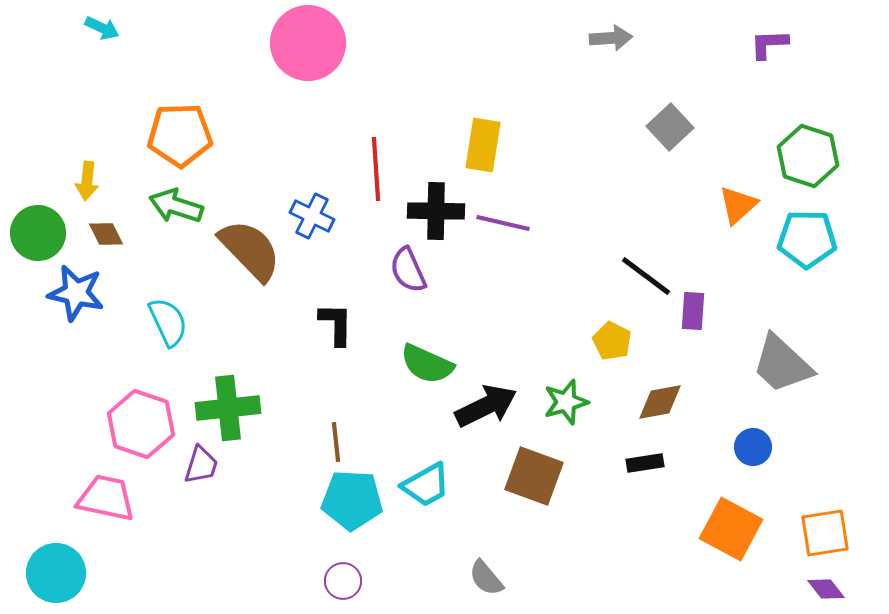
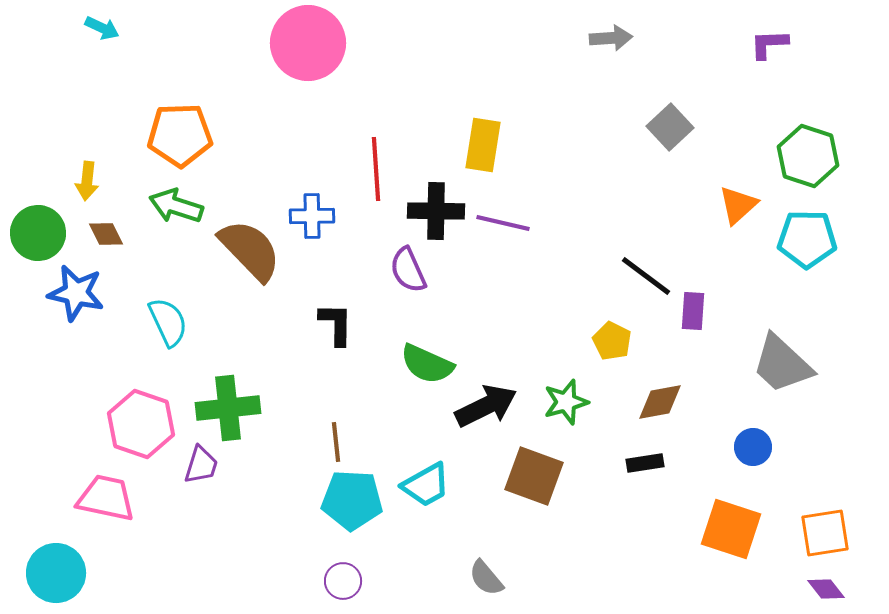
blue cross at (312, 216): rotated 27 degrees counterclockwise
orange square at (731, 529): rotated 10 degrees counterclockwise
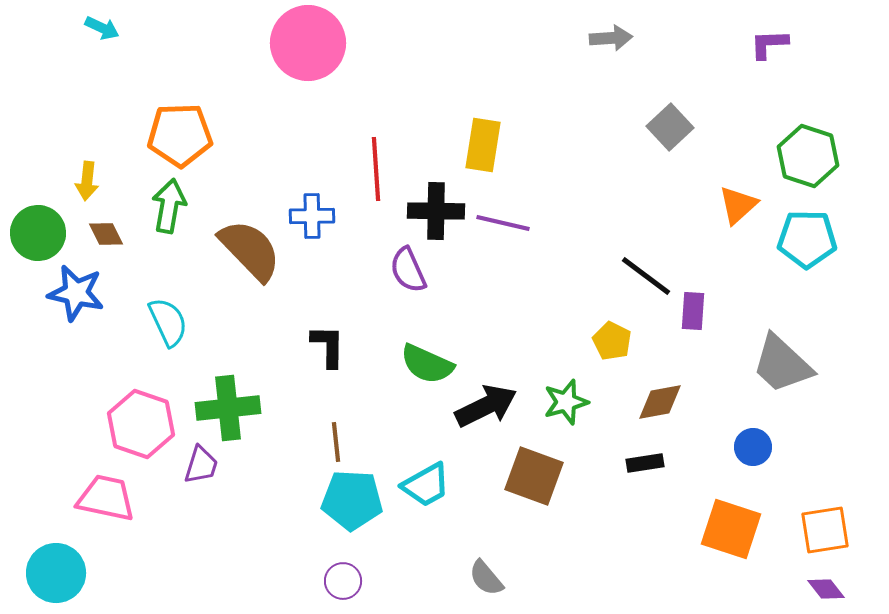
green arrow at (176, 206): moved 7 px left; rotated 82 degrees clockwise
black L-shape at (336, 324): moved 8 px left, 22 px down
orange square at (825, 533): moved 3 px up
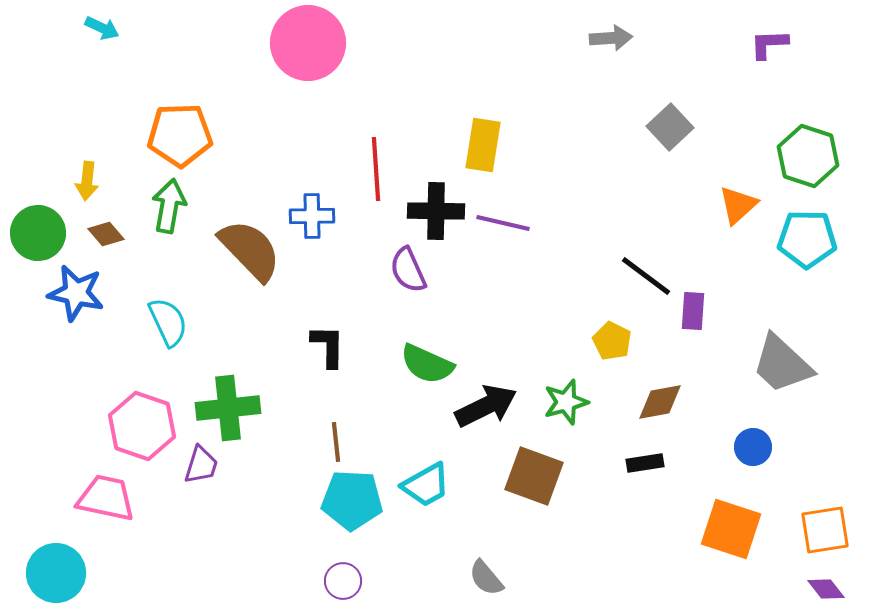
brown diamond at (106, 234): rotated 15 degrees counterclockwise
pink hexagon at (141, 424): moved 1 px right, 2 px down
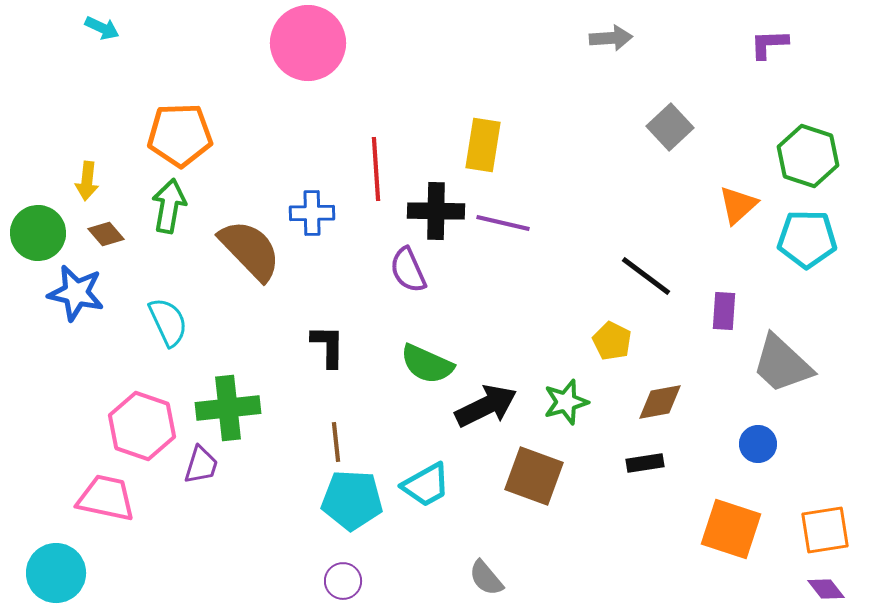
blue cross at (312, 216): moved 3 px up
purple rectangle at (693, 311): moved 31 px right
blue circle at (753, 447): moved 5 px right, 3 px up
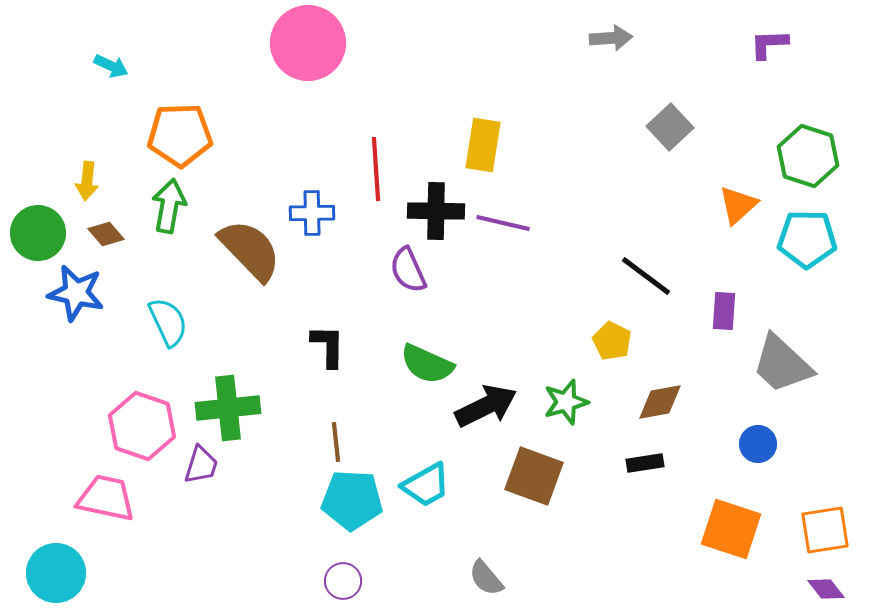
cyan arrow at (102, 28): moved 9 px right, 38 px down
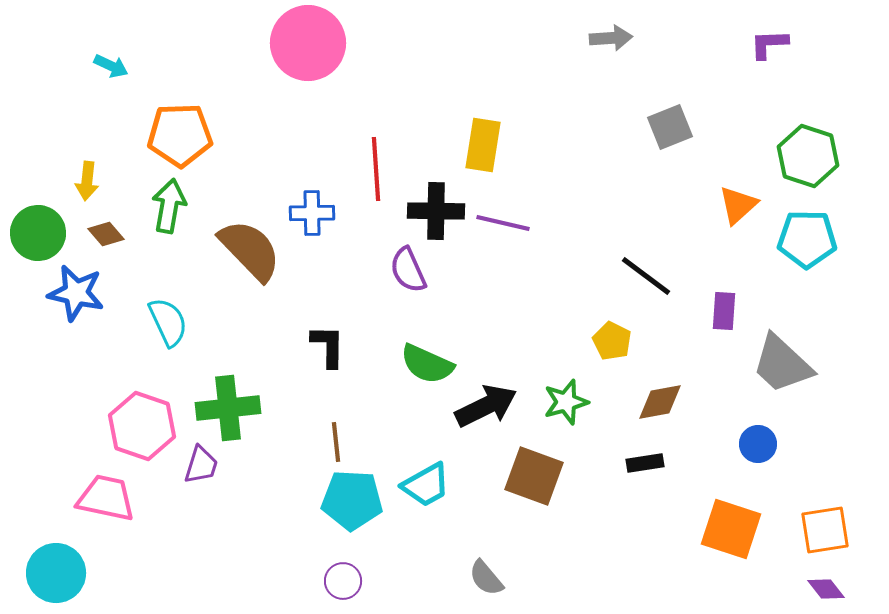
gray square at (670, 127): rotated 21 degrees clockwise
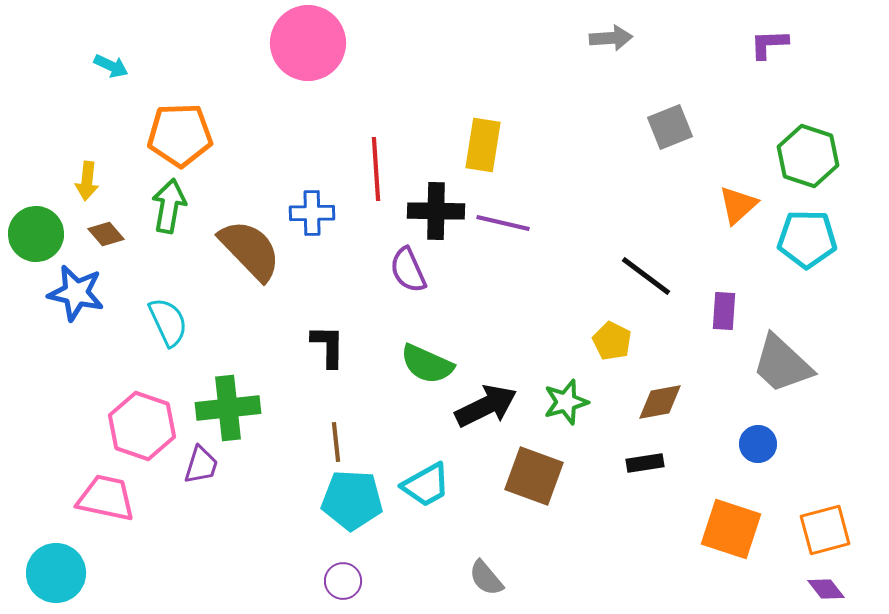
green circle at (38, 233): moved 2 px left, 1 px down
orange square at (825, 530): rotated 6 degrees counterclockwise
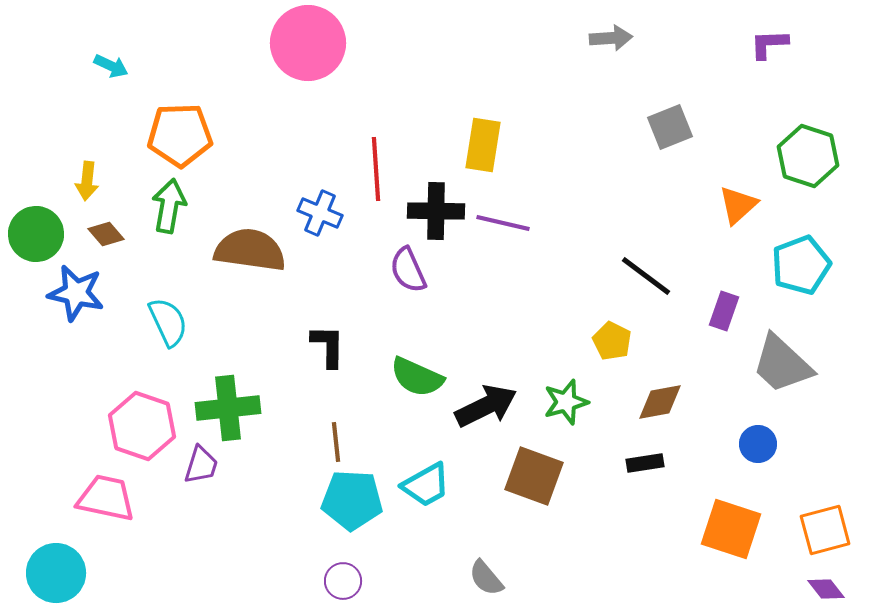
blue cross at (312, 213): moved 8 px right; rotated 24 degrees clockwise
cyan pentagon at (807, 239): moved 6 px left, 26 px down; rotated 22 degrees counterclockwise
brown semicircle at (250, 250): rotated 38 degrees counterclockwise
purple rectangle at (724, 311): rotated 15 degrees clockwise
green semicircle at (427, 364): moved 10 px left, 13 px down
